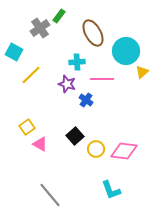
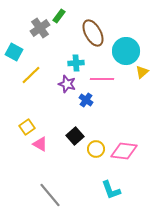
cyan cross: moved 1 px left, 1 px down
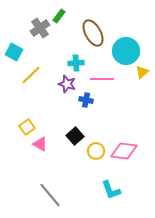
blue cross: rotated 24 degrees counterclockwise
yellow circle: moved 2 px down
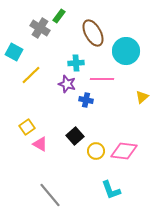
gray cross: rotated 24 degrees counterclockwise
yellow triangle: moved 25 px down
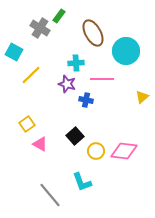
yellow square: moved 3 px up
cyan L-shape: moved 29 px left, 8 px up
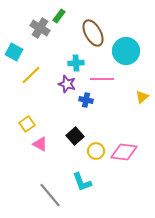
pink diamond: moved 1 px down
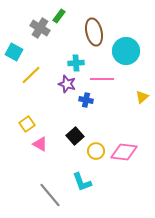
brown ellipse: moved 1 px right, 1 px up; rotated 16 degrees clockwise
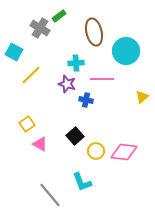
green rectangle: rotated 16 degrees clockwise
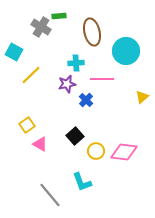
green rectangle: rotated 32 degrees clockwise
gray cross: moved 1 px right, 1 px up
brown ellipse: moved 2 px left
purple star: rotated 30 degrees counterclockwise
blue cross: rotated 32 degrees clockwise
yellow square: moved 1 px down
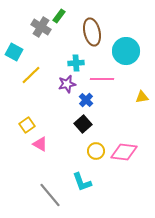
green rectangle: rotated 48 degrees counterclockwise
yellow triangle: rotated 32 degrees clockwise
black square: moved 8 px right, 12 px up
